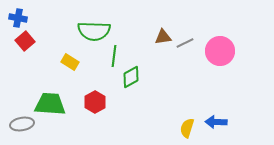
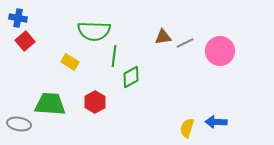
gray ellipse: moved 3 px left; rotated 20 degrees clockwise
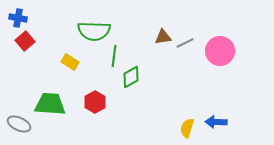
gray ellipse: rotated 15 degrees clockwise
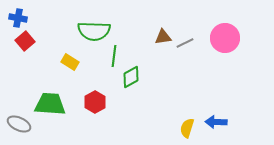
pink circle: moved 5 px right, 13 px up
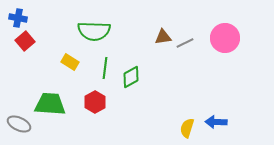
green line: moved 9 px left, 12 px down
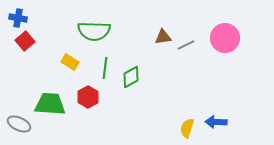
gray line: moved 1 px right, 2 px down
red hexagon: moved 7 px left, 5 px up
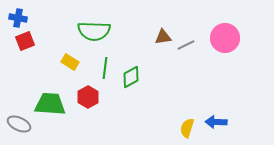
red square: rotated 18 degrees clockwise
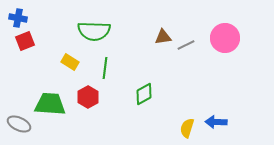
green diamond: moved 13 px right, 17 px down
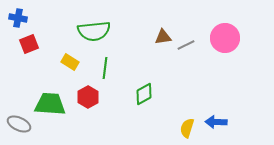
green semicircle: rotated 8 degrees counterclockwise
red square: moved 4 px right, 3 px down
